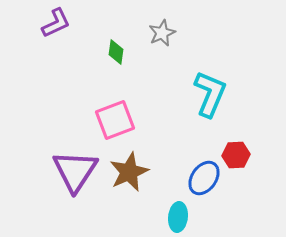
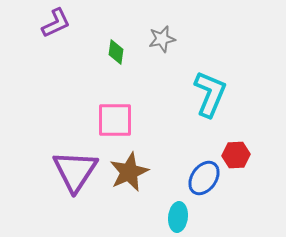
gray star: moved 6 px down; rotated 12 degrees clockwise
pink square: rotated 21 degrees clockwise
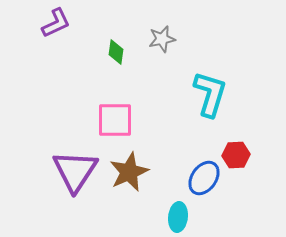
cyan L-shape: rotated 6 degrees counterclockwise
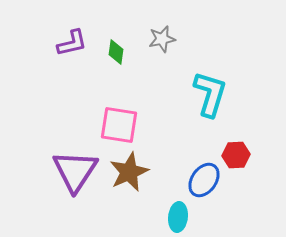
purple L-shape: moved 16 px right, 20 px down; rotated 12 degrees clockwise
pink square: moved 4 px right, 5 px down; rotated 9 degrees clockwise
blue ellipse: moved 2 px down
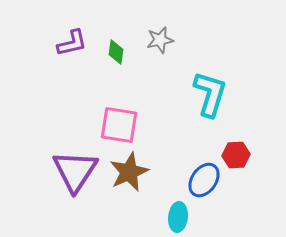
gray star: moved 2 px left, 1 px down
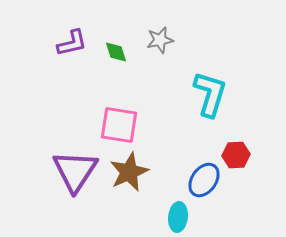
green diamond: rotated 25 degrees counterclockwise
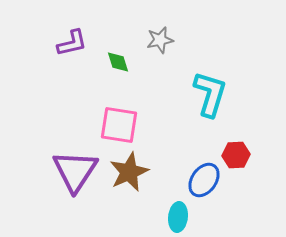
green diamond: moved 2 px right, 10 px down
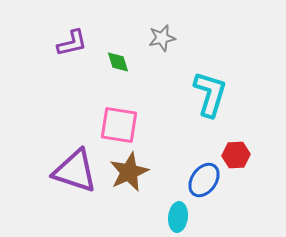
gray star: moved 2 px right, 2 px up
purple triangle: rotated 45 degrees counterclockwise
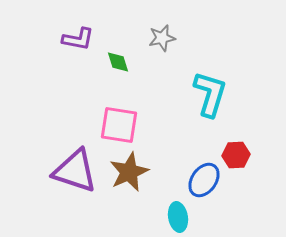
purple L-shape: moved 6 px right, 4 px up; rotated 24 degrees clockwise
cyan ellipse: rotated 16 degrees counterclockwise
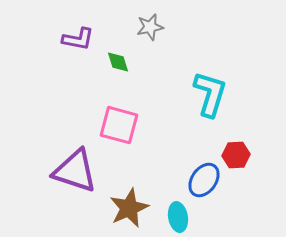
gray star: moved 12 px left, 11 px up
pink square: rotated 6 degrees clockwise
brown star: moved 36 px down
